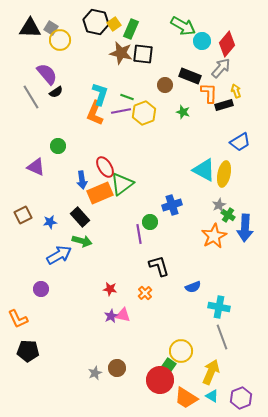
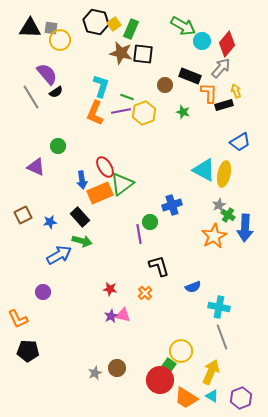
gray square at (51, 28): rotated 24 degrees counterclockwise
cyan L-shape at (100, 94): moved 1 px right, 8 px up
purple circle at (41, 289): moved 2 px right, 3 px down
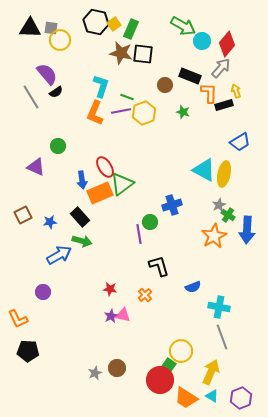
blue arrow at (245, 228): moved 2 px right, 2 px down
orange cross at (145, 293): moved 2 px down
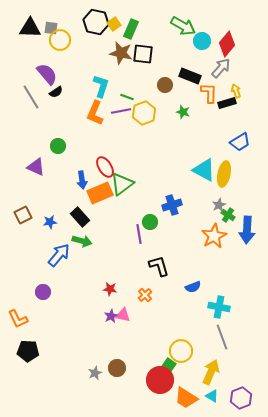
black rectangle at (224, 105): moved 3 px right, 2 px up
blue arrow at (59, 255): rotated 20 degrees counterclockwise
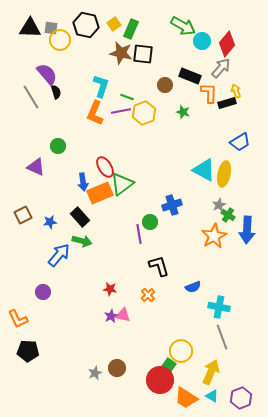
black hexagon at (96, 22): moved 10 px left, 3 px down
black semicircle at (56, 92): rotated 72 degrees counterclockwise
blue arrow at (82, 180): moved 1 px right, 2 px down
orange cross at (145, 295): moved 3 px right
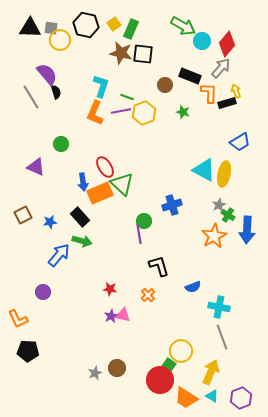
green circle at (58, 146): moved 3 px right, 2 px up
green triangle at (122, 184): rotated 40 degrees counterclockwise
green circle at (150, 222): moved 6 px left, 1 px up
